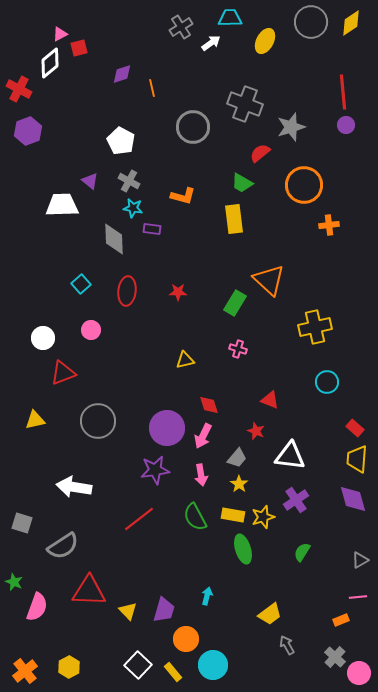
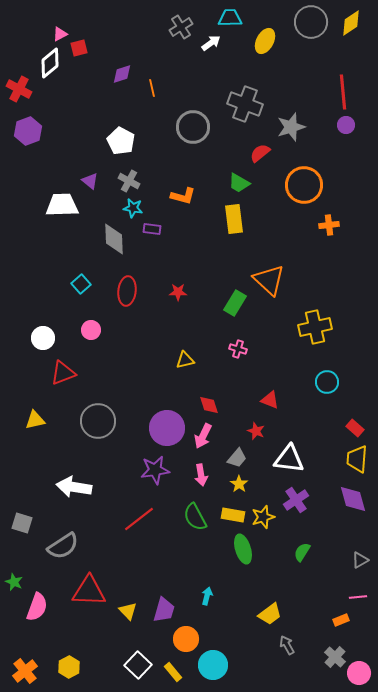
green trapezoid at (242, 183): moved 3 px left
white triangle at (290, 456): moved 1 px left, 3 px down
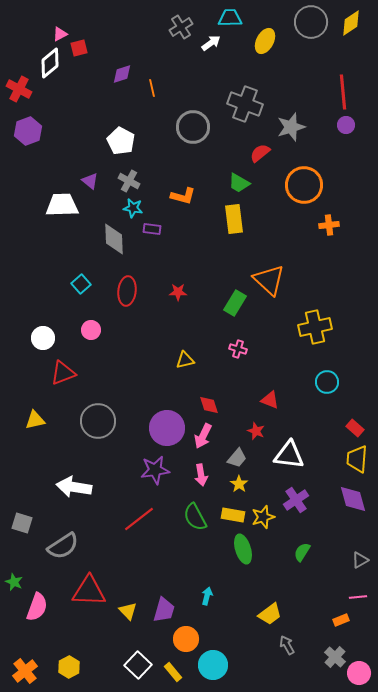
white triangle at (289, 459): moved 4 px up
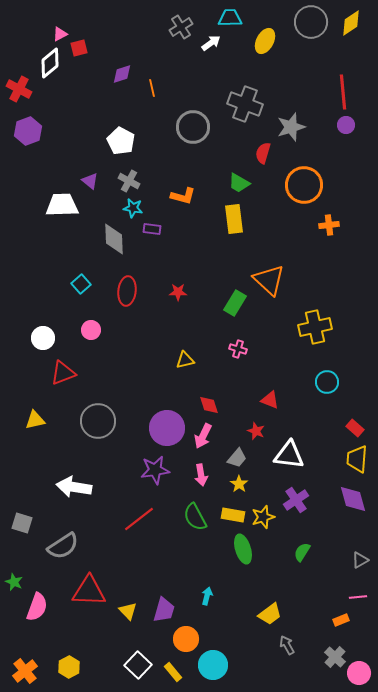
red semicircle at (260, 153): moved 3 px right; rotated 35 degrees counterclockwise
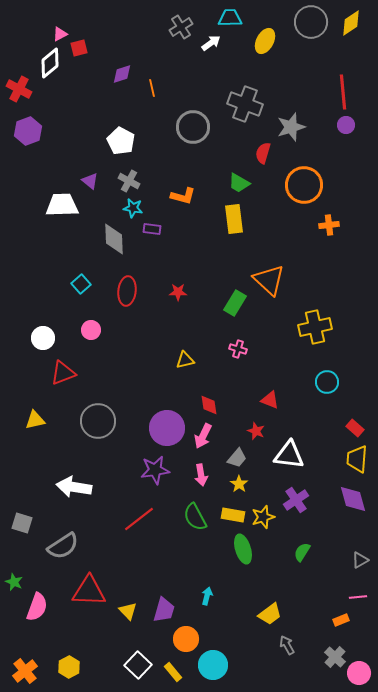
red diamond at (209, 405): rotated 10 degrees clockwise
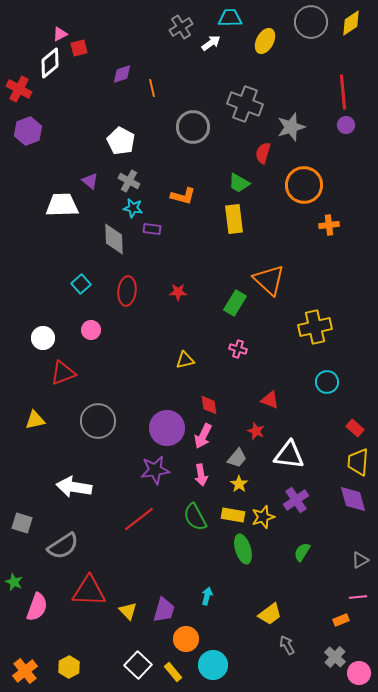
yellow trapezoid at (357, 459): moved 1 px right, 3 px down
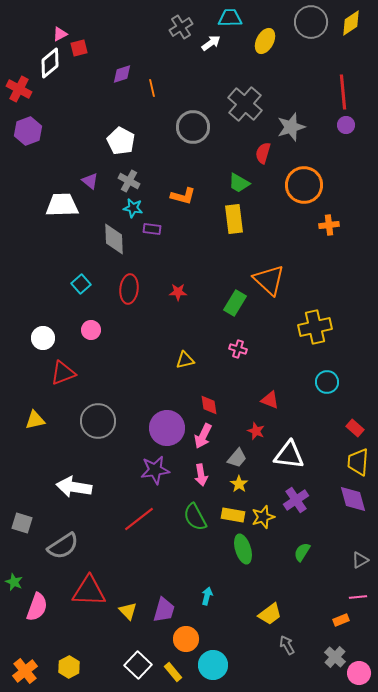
gray cross at (245, 104): rotated 20 degrees clockwise
red ellipse at (127, 291): moved 2 px right, 2 px up
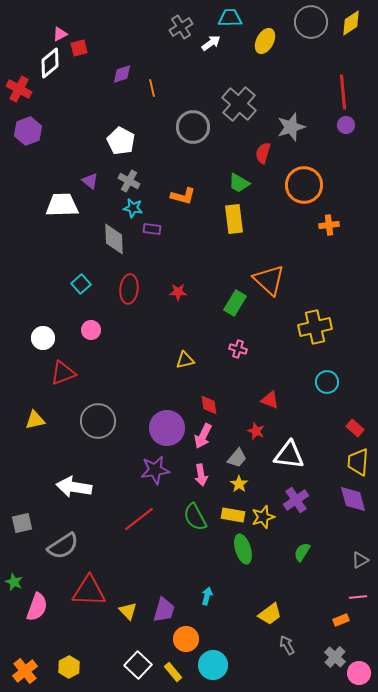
gray cross at (245, 104): moved 6 px left
gray square at (22, 523): rotated 30 degrees counterclockwise
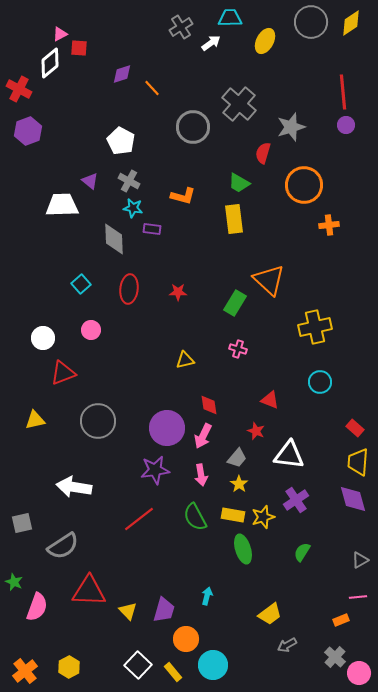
red square at (79, 48): rotated 18 degrees clockwise
orange line at (152, 88): rotated 30 degrees counterclockwise
cyan circle at (327, 382): moved 7 px left
gray arrow at (287, 645): rotated 90 degrees counterclockwise
